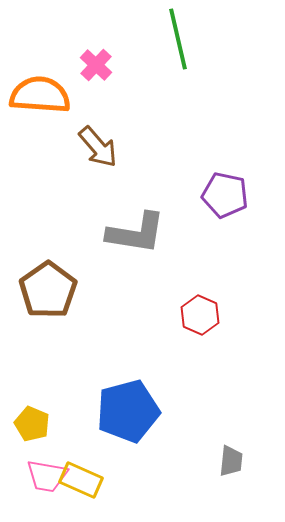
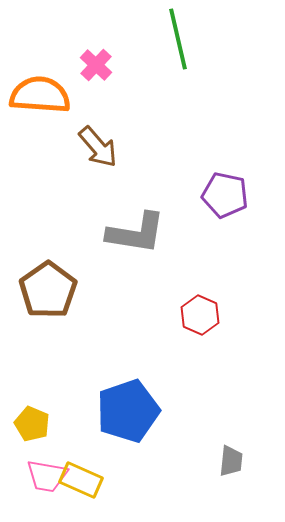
blue pentagon: rotated 4 degrees counterclockwise
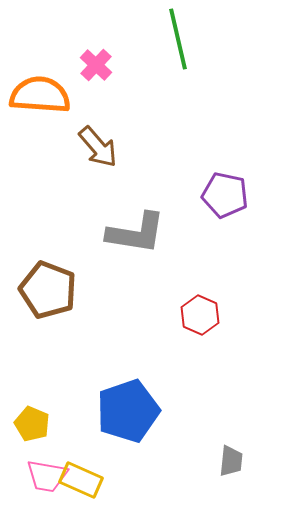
brown pentagon: rotated 16 degrees counterclockwise
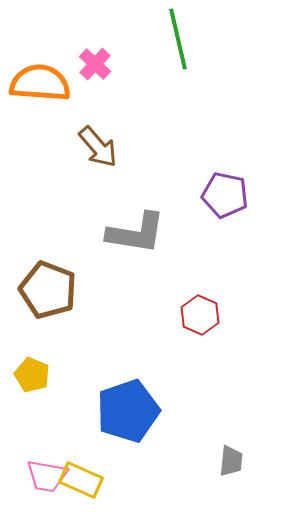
pink cross: moved 1 px left, 1 px up
orange semicircle: moved 12 px up
yellow pentagon: moved 49 px up
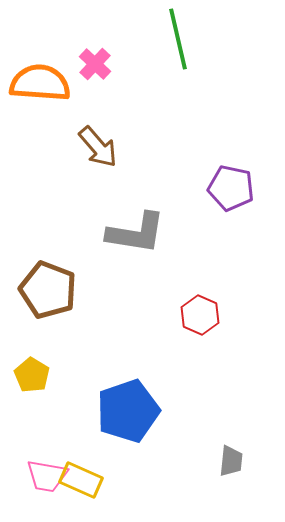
purple pentagon: moved 6 px right, 7 px up
yellow pentagon: rotated 8 degrees clockwise
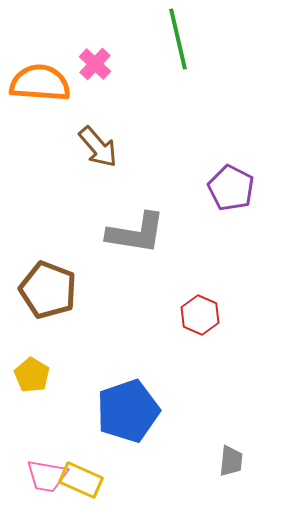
purple pentagon: rotated 15 degrees clockwise
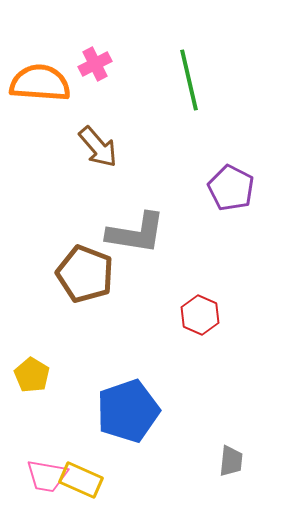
green line: moved 11 px right, 41 px down
pink cross: rotated 20 degrees clockwise
brown pentagon: moved 37 px right, 16 px up
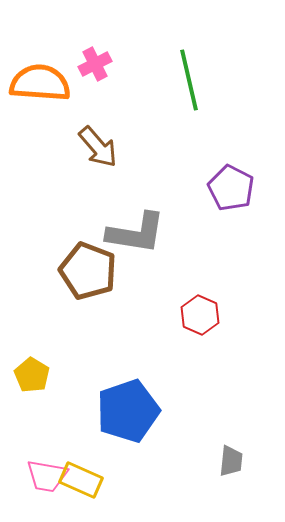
brown pentagon: moved 3 px right, 3 px up
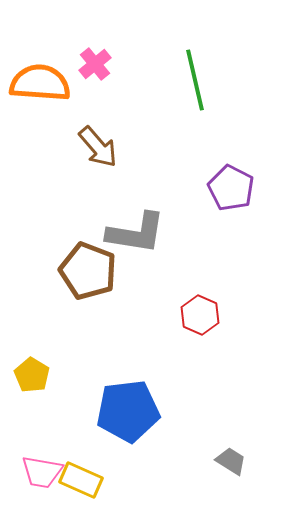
pink cross: rotated 12 degrees counterclockwise
green line: moved 6 px right
blue pentagon: rotated 12 degrees clockwise
gray trapezoid: rotated 64 degrees counterclockwise
pink trapezoid: moved 5 px left, 4 px up
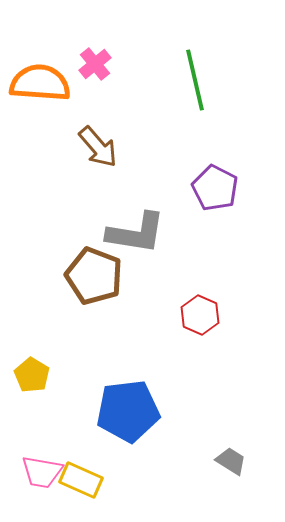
purple pentagon: moved 16 px left
brown pentagon: moved 6 px right, 5 px down
